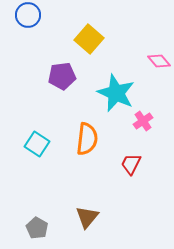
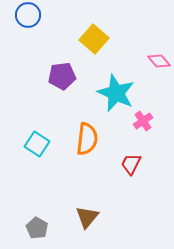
yellow square: moved 5 px right
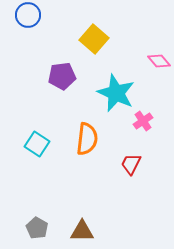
brown triangle: moved 5 px left, 14 px down; rotated 50 degrees clockwise
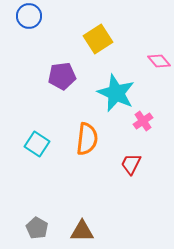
blue circle: moved 1 px right, 1 px down
yellow square: moved 4 px right; rotated 16 degrees clockwise
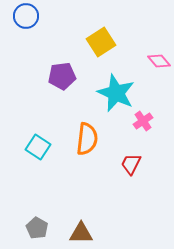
blue circle: moved 3 px left
yellow square: moved 3 px right, 3 px down
cyan square: moved 1 px right, 3 px down
brown triangle: moved 1 px left, 2 px down
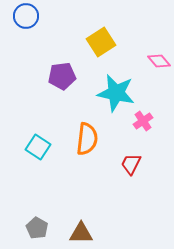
cyan star: rotated 12 degrees counterclockwise
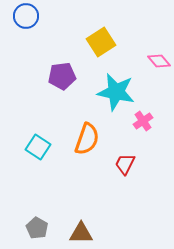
cyan star: moved 1 px up
orange semicircle: rotated 12 degrees clockwise
red trapezoid: moved 6 px left
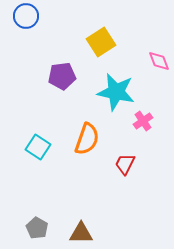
pink diamond: rotated 20 degrees clockwise
